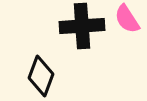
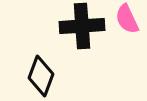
pink semicircle: rotated 8 degrees clockwise
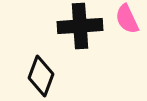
black cross: moved 2 px left
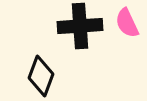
pink semicircle: moved 4 px down
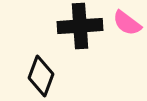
pink semicircle: rotated 28 degrees counterclockwise
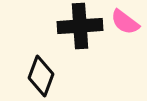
pink semicircle: moved 2 px left, 1 px up
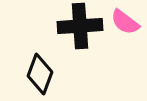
black diamond: moved 1 px left, 2 px up
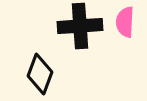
pink semicircle: rotated 56 degrees clockwise
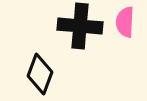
black cross: rotated 9 degrees clockwise
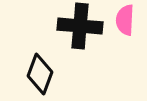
pink semicircle: moved 2 px up
